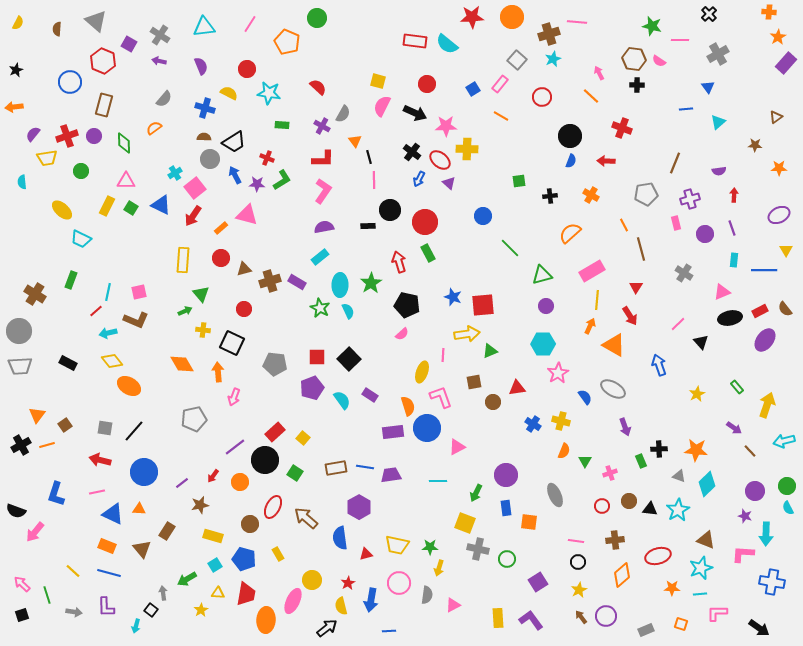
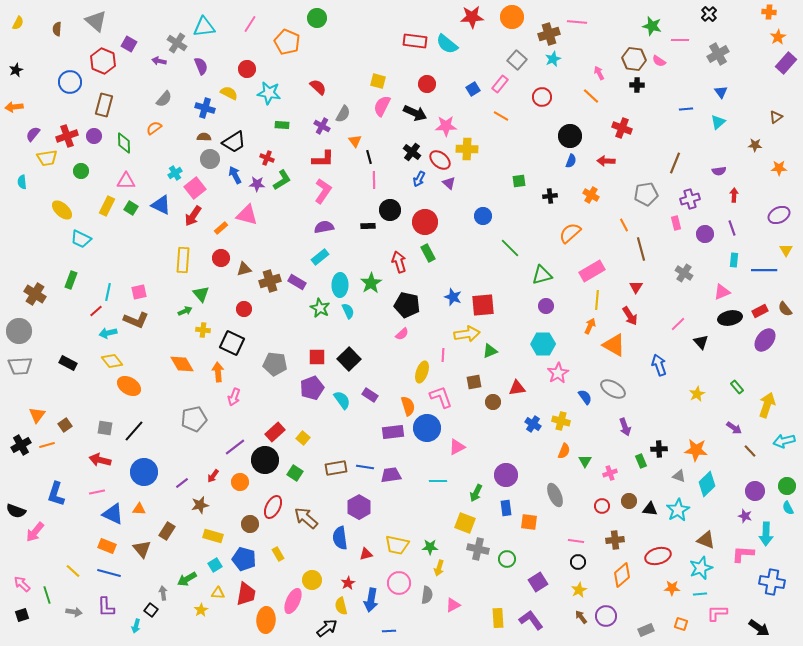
gray cross at (160, 35): moved 17 px right, 8 px down
blue triangle at (708, 87): moved 13 px right, 5 px down
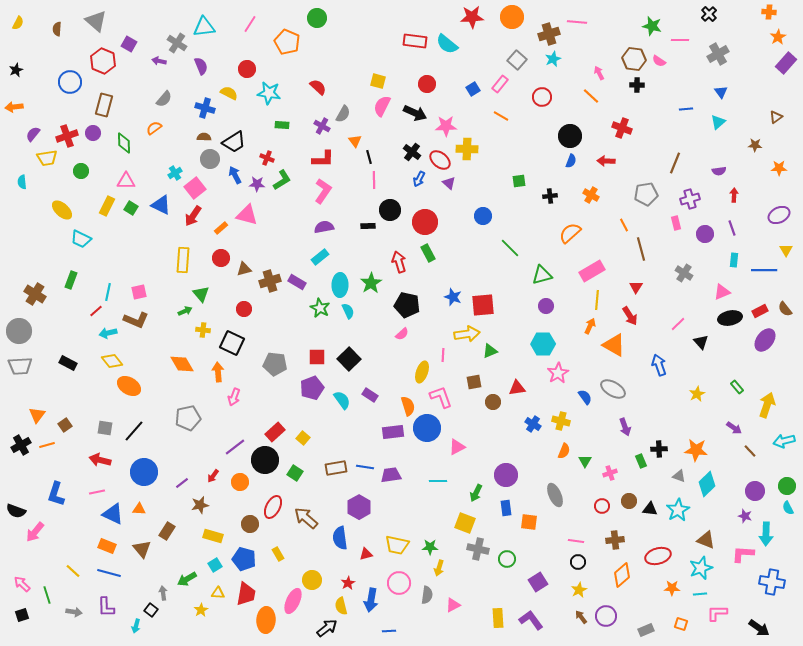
purple circle at (94, 136): moved 1 px left, 3 px up
gray pentagon at (194, 419): moved 6 px left, 1 px up
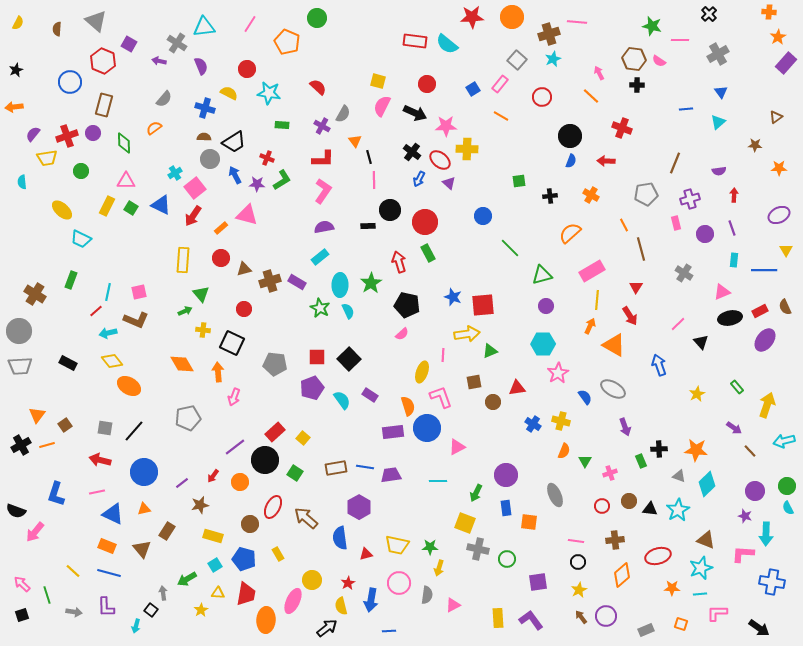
brown semicircle at (785, 309): moved 2 px up; rotated 14 degrees clockwise
orange triangle at (139, 509): moved 5 px right; rotated 16 degrees counterclockwise
purple square at (538, 582): rotated 24 degrees clockwise
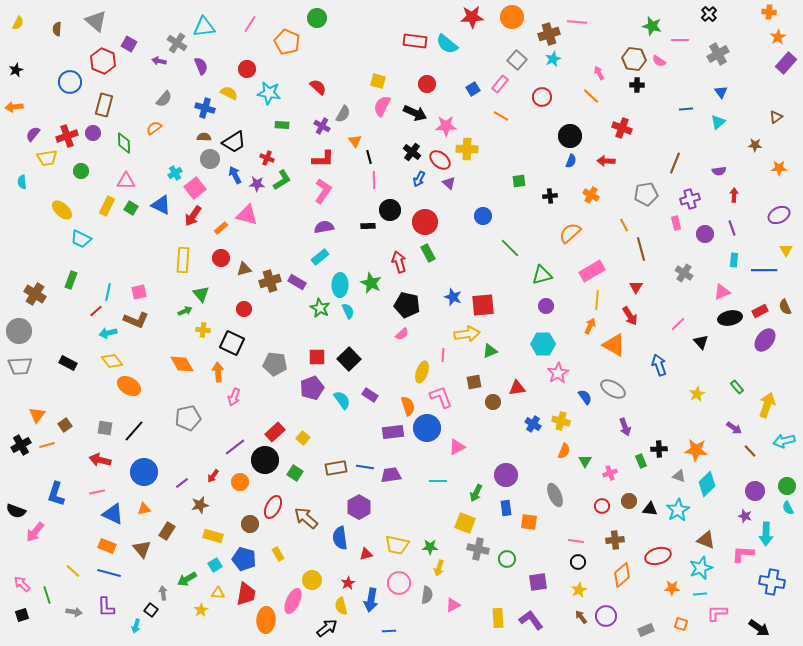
green star at (371, 283): rotated 15 degrees counterclockwise
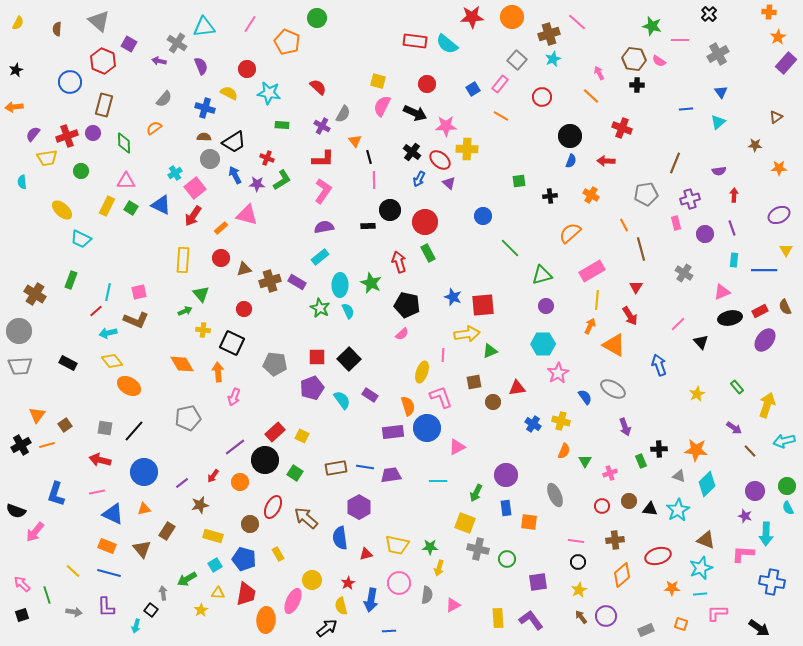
gray triangle at (96, 21): moved 3 px right
pink line at (577, 22): rotated 36 degrees clockwise
yellow square at (303, 438): moved 1 px left, 2 px up; rotated 16 degrees counterclockwise
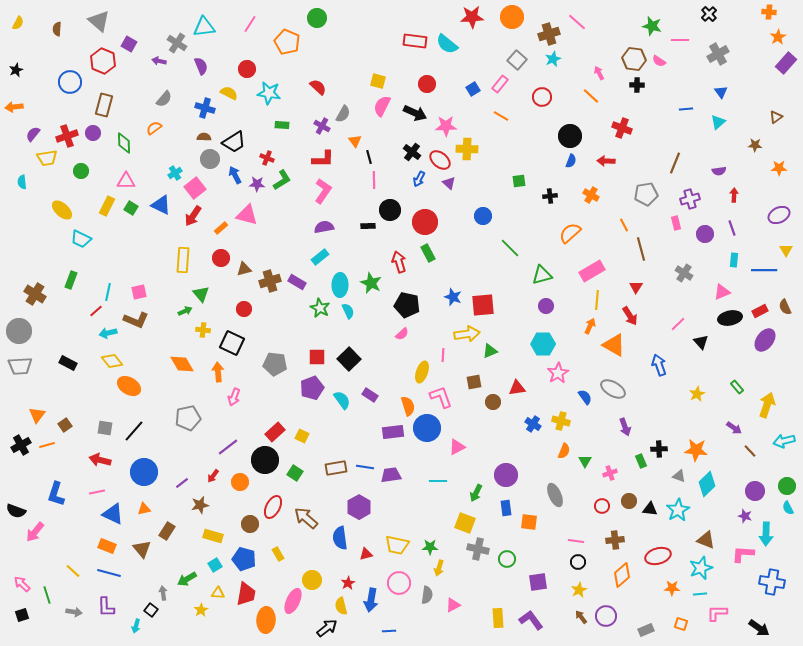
purple line at (235, 447): moved 7 px left
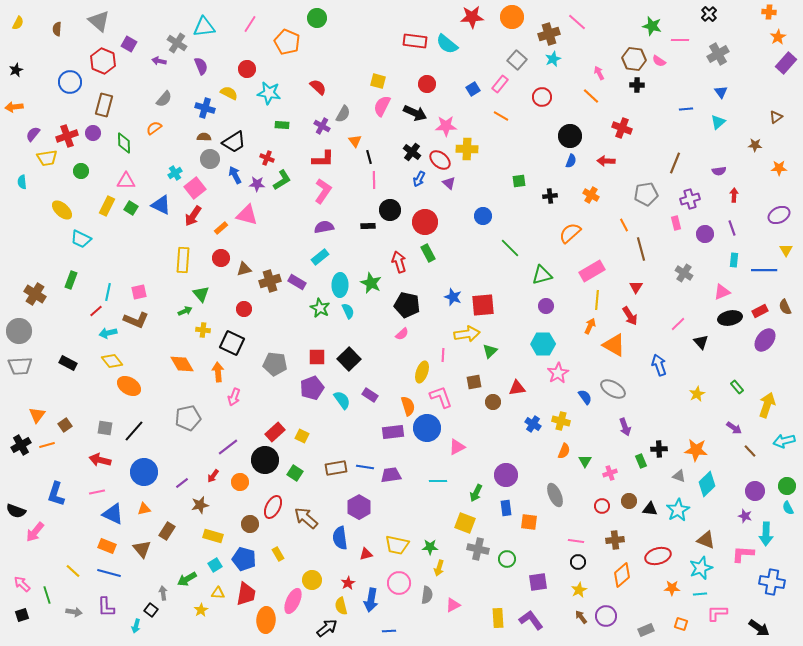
green triangle at (490, 351): rotated 21 degrees counterclockwise
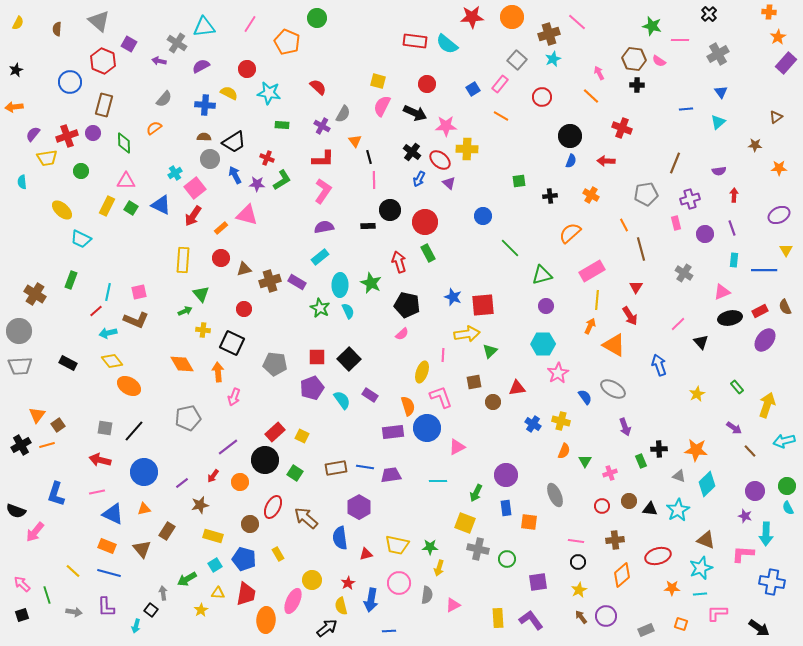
purple semicircle at (201, 66): rotated 96 degrees counterclockwise
blue cross at (205, 108): moved 3 px up; rotated 12 degrees counterclockwise
brown square at (65, 425): moved 7 px left
